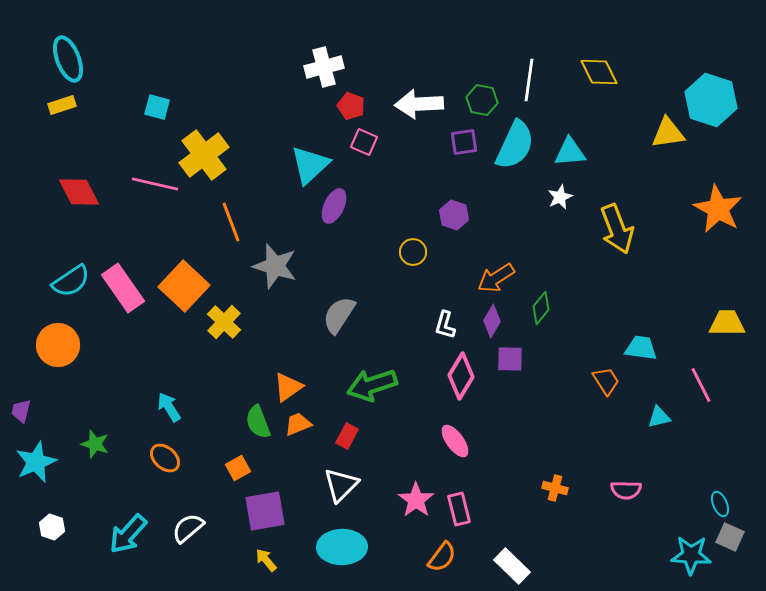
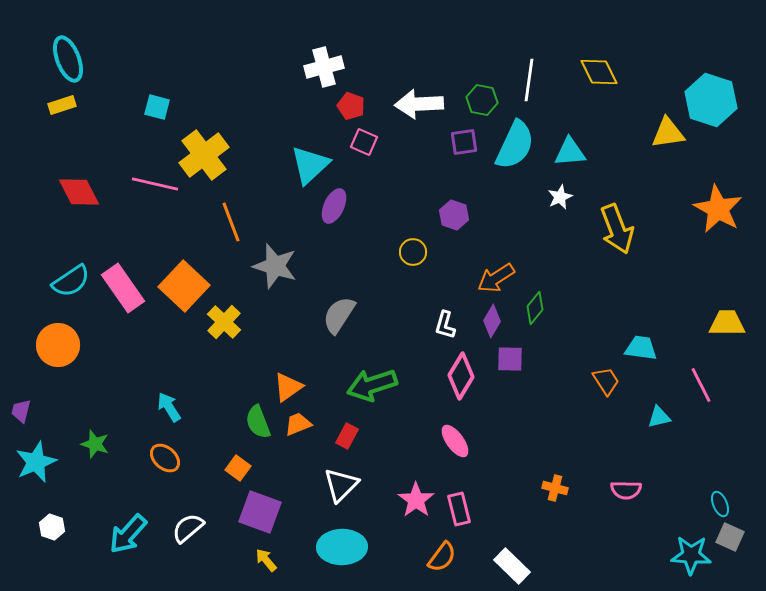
green diamond at (541, 308): moved 6 px left
orange square at (238, 468): rotated 25 degrees counterclockwise
purple square at (265, 511): moved 5 px left, 1 px down; rotated 30 degrees clockwise
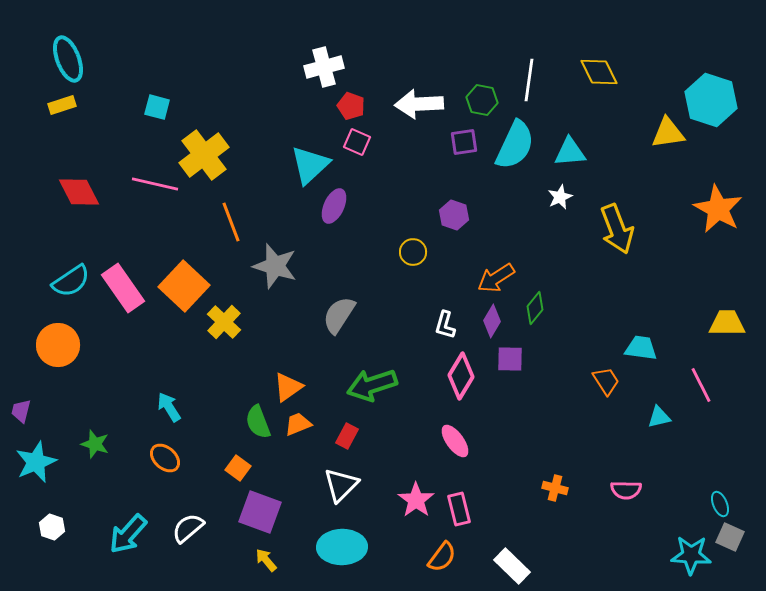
pink square at (364, 142): moved 7 px left
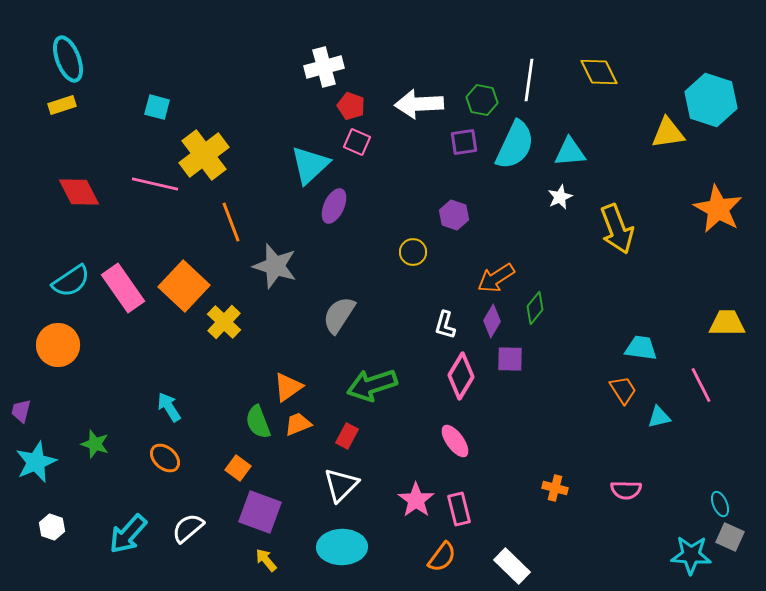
orange trapezoid at (606, 381): moved 17 px right, 9 px down
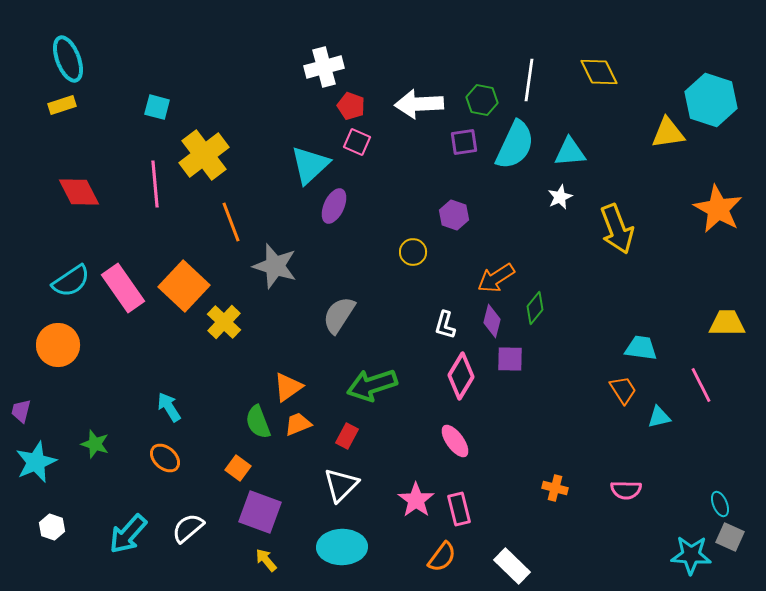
pink line at (155, 184): rotated 72 degrees clockwise
purple diamond at (492, 321): rotated 16 degrees counterclockwise
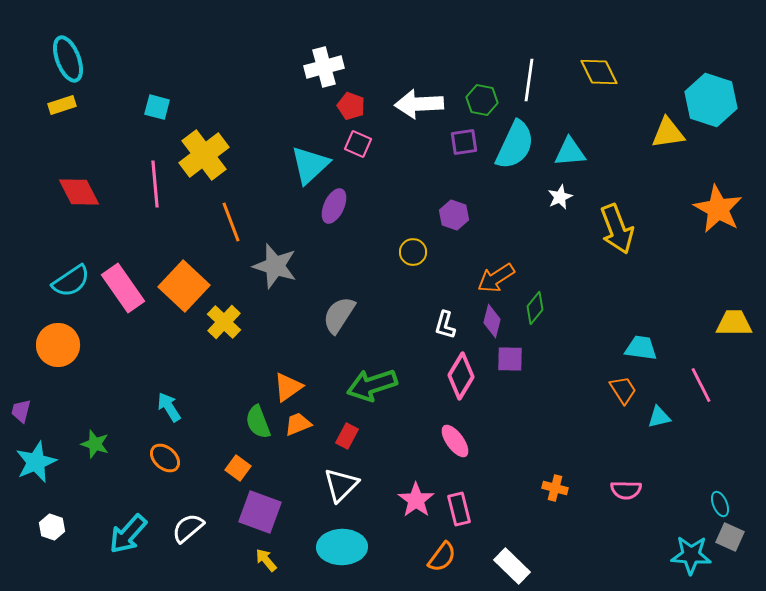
pink square at (357, 142): moved 1 px right, 2 px down
yellow trapezoid at (727, 323): moved 7 px right
